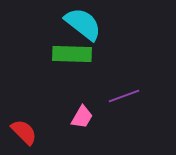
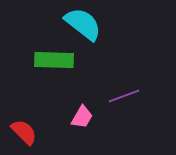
green rectangle: moved 18 px left, 6 px down
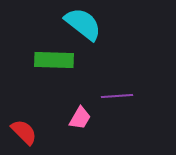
purple line: moved 7 px left; rotated 16 degrees clockwise
pink trapezoid: moved 2 px left, 1 px down
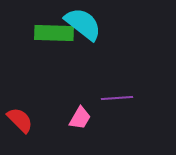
green rectangle: moved 27 px up
purple line: moved 2 px down
red semicircle: moved 4 px left, 12 px up
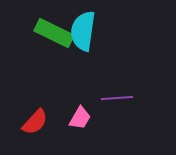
cyan semicircle: moved 7 px down; rotated 120 degrees counterclockwise
green rectangle: rotated 24 degrees clockwise
red semicircle: moved 15 px right, 2 px down; rotated 88 degrees clockwise
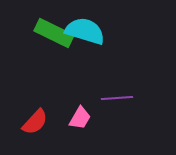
cyan semicircle: moved 2 px right; rotated 99 degrees clockwise
